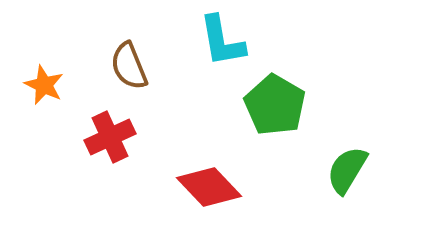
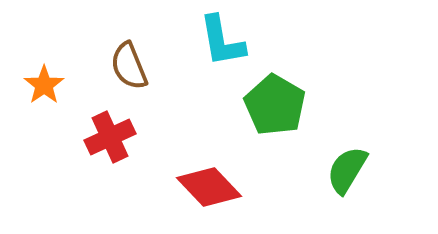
orange star: rotated 12 degrees clockwise
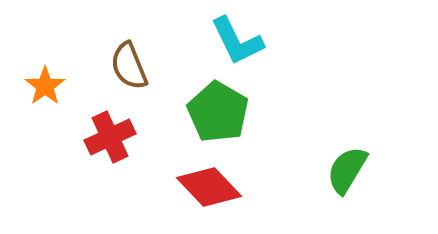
cyan L-shape: moved 15 px right; rotated 16 degrees counterclockwise
orange star: moved 1 px right, 1 px down
green pentagon: moved 57 px left, 7 px down
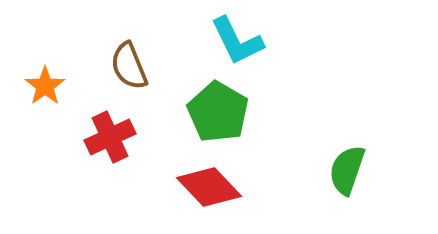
green semicircle: rotated 12 degrees counterclockwise
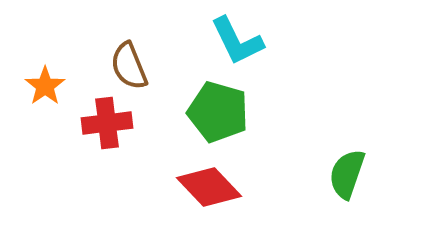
green pentagon: rotated 14 degrees counterclockwise
red cross: moved 3 px left, 14 px up; rotated 18 degrees clockwise
green semicircle: moved 4 px down
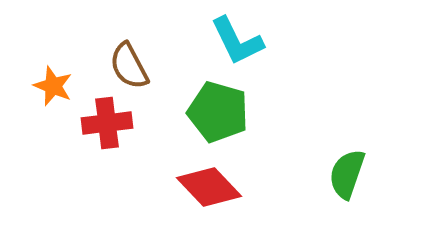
brown semicircle: rotated 6 degrees counterclockwise
orange star: moved 8 px right; rotated 15 degrees counterclockwise
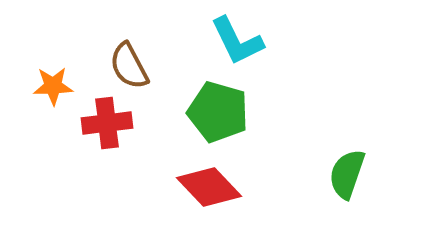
orange star: rotated 24 degrees counterclockwise
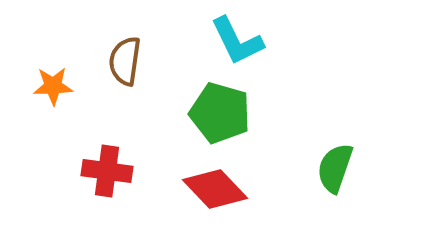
brown semicircle: moved 4 px left, 5 px up; rotated 36 degrees clockwise
green pentagon: moved 2 px right, 1 px down
red cross: moved 48 px down; rotated 15 degrees clockwise
green semicircle: moved 12 px left, 6 px up
red diamond: moved 6 px right, 2 px down
